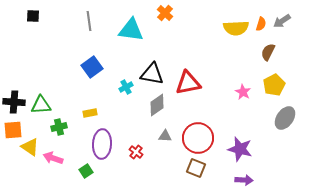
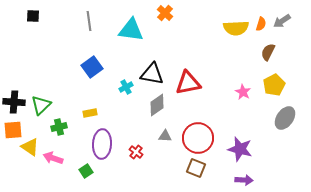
green triangle: rotated 40 degrees counterclockwise
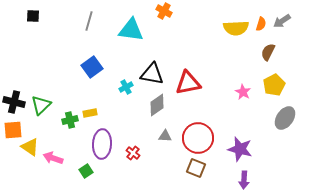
orange cross: moved 1 px left, 2 px up; rotated 14 degrees counterclockwise
gray line: rotated 24 degrees clockwise
black cross: rotated 10 degrees clockwise
green cross: moved 11 px right, 7 px up
red cross: moved 3 px left, 1 px down
purple arrow: rotated 90 degrees clockwise
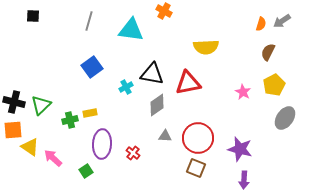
yellow semicircle: moved 30 px left, 19 px down
pink arrow: rotated 24 degrees clockwise
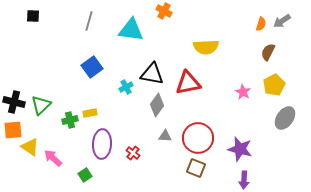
gray diamond: rotated 20 degrees counterclockwise
green square: moved 1 px left, 4 px down
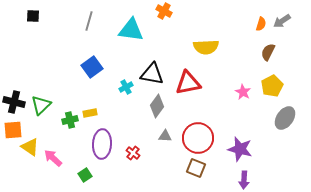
yellow pentagon: moved 2 px left, 1 px down
gray diamond: moved 1 px down
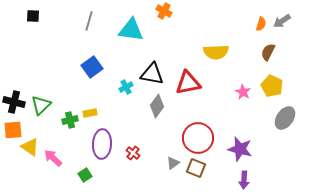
yellow semicircle: moved 10 px right, 5 px down
yellow pentagon: rotated 20 degrees counterclockwise
gray triangle: moved 8 px right, 27 px down; rotated 40 degrees counterclockwise
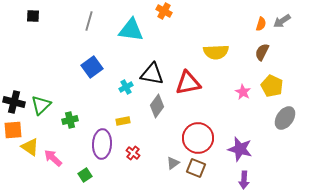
brown semicircle: moved 6 px left
yellow rectangle: moved 33 px right, 8 px down
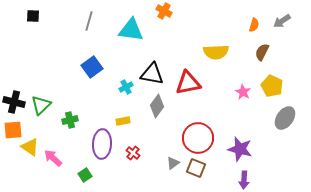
orange semicircle: moved 7 px left, 1 px down
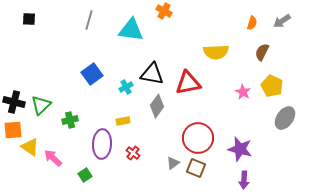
black square: moved 4 px left, 3 px down
gray line: moved 1 px up
orange semicircle: moved 2 px left, 2 px up
blue square: moved 7 px down
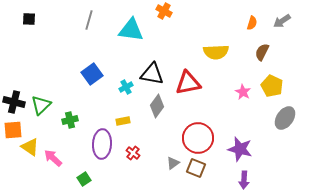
green square: moved 1 px left, 4 px down
